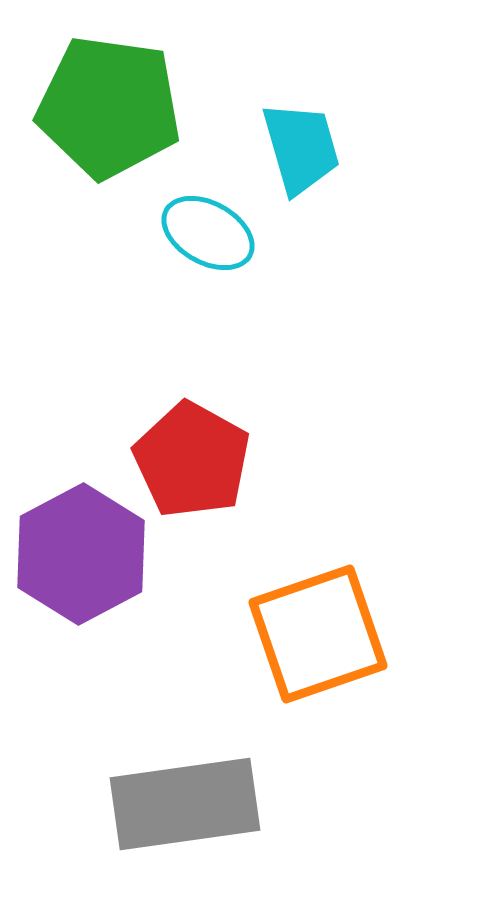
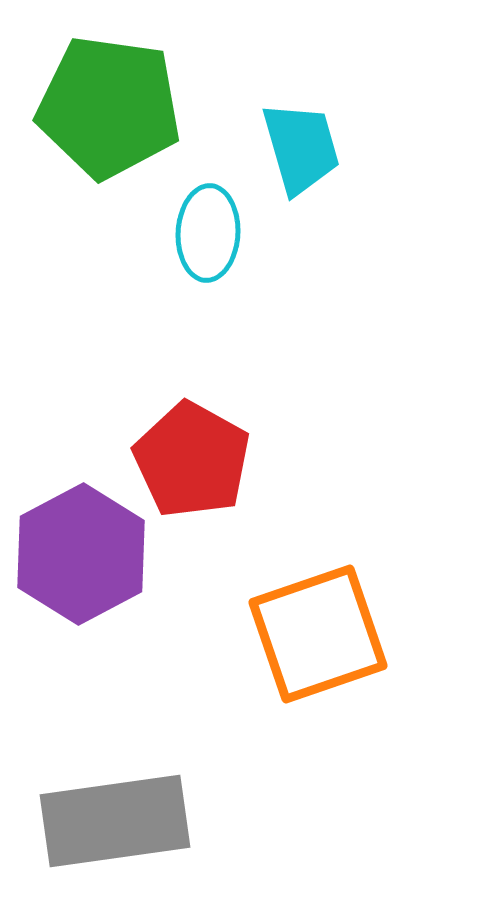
cyan ellipse: rotated 64 degrees clockwise
gray rectangle: moved 70 px left, 17 px down
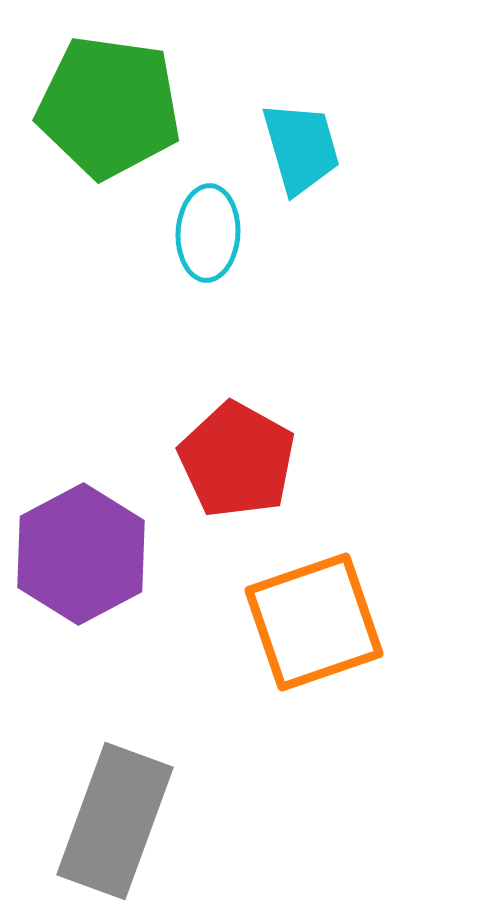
red pentagon: moved 45 px right
orange square: moved 4 px left, 12 px up
gray rectangle: rotated 62 degrees counterclockwise
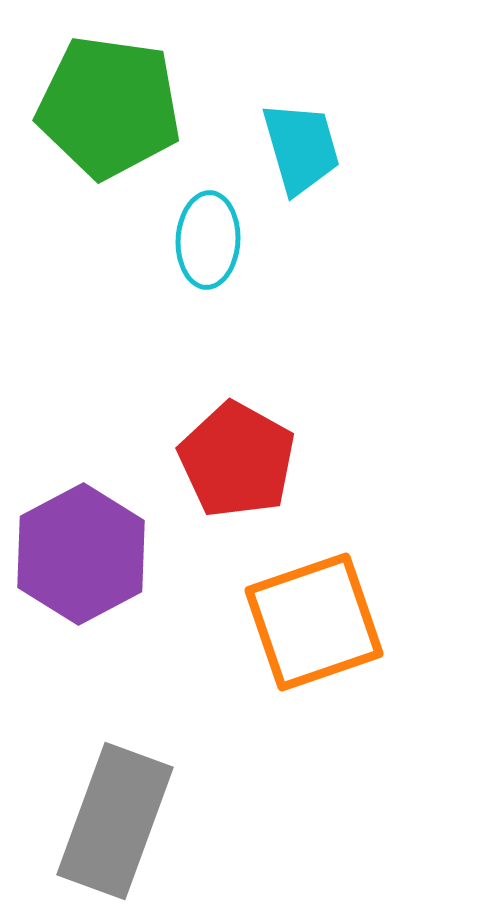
cyan ellipse: moved 7 px down
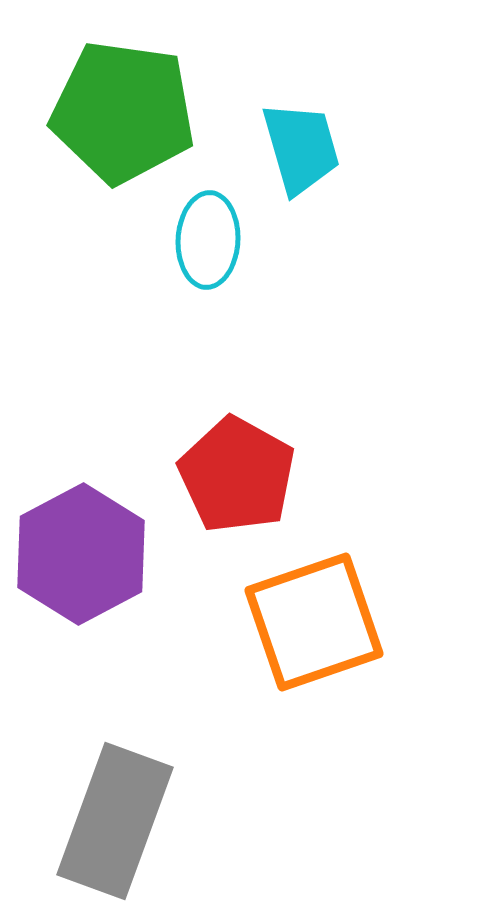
green pentagon: moved 14 px right, 5 px down
red pentagon: moved 15 px down
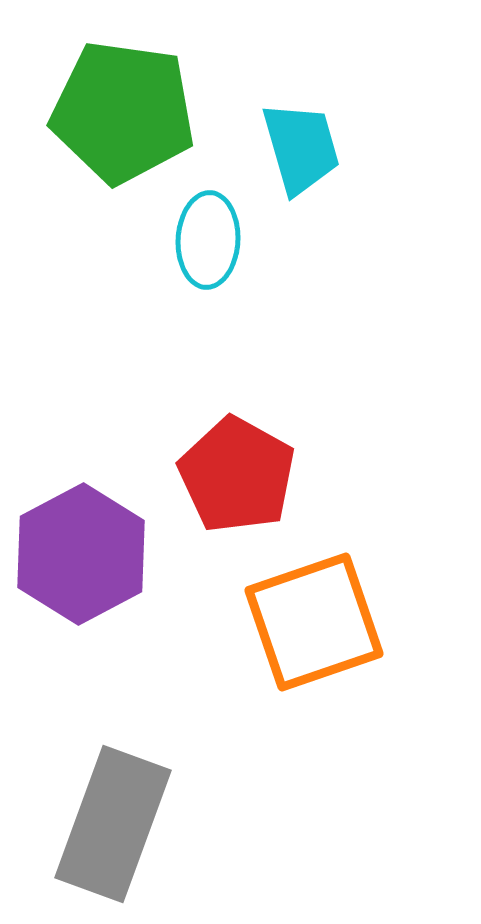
gray rectangle: moved 2 px left, 3 px down
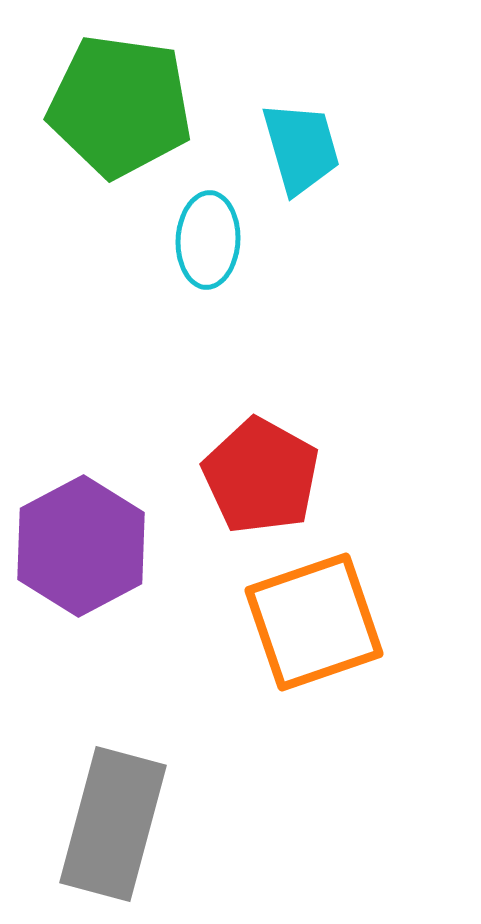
green pentagon: moved 3 px left, 6 px up
red pentagon: moved 24 px right, 1 px down
purple hexagon: moved 8 px up
gray rectangle: rotated 5 degrees counterclockwise
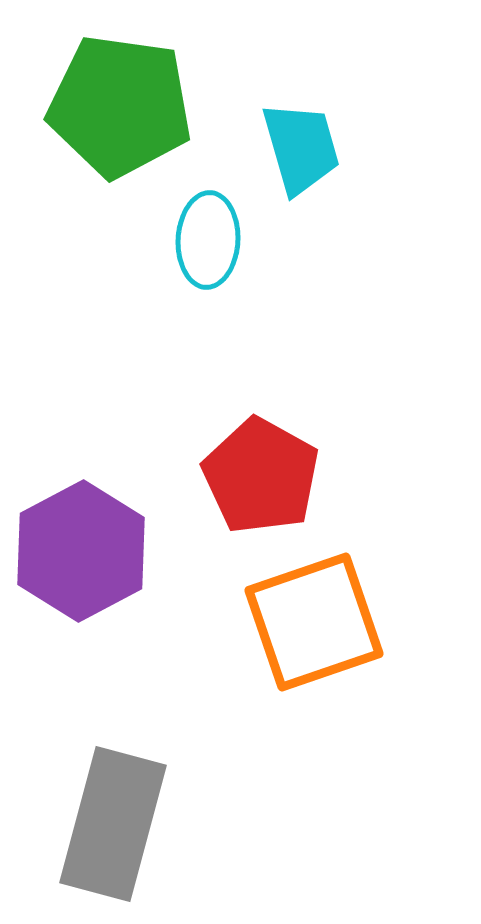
purple hexagon: moved 5 px down
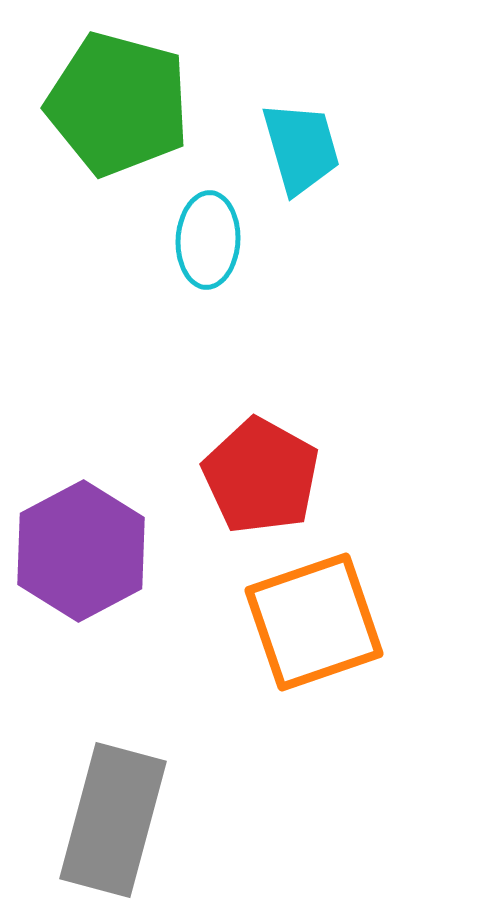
green pentagon: moved 2 px left, 2 px up; rotated 7 degrees clockwise
gray rectangle: moved 4 px up
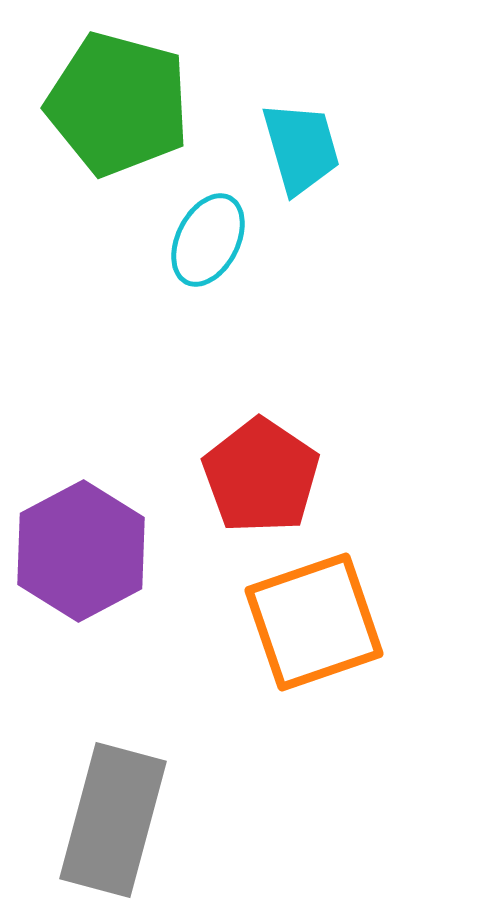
cyan ellipse: rotated 24 degrees clockwise
red pentagon: rotated 5 degrees clockwise
